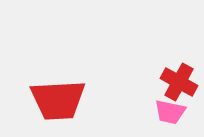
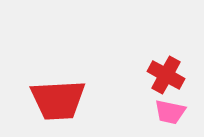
red cross: moved 13 px left, 7 px up
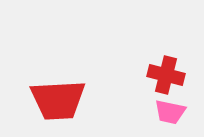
red cross: rotated 15 degrees counterclockwise
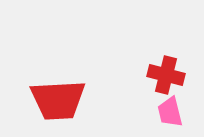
pink trapezoid: rotated 64 degrees clockwise
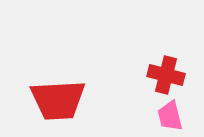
pink trapezoid: moved 4 px down
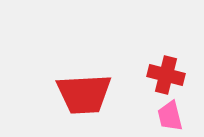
red trapezoid: moved 26 px right, 6 px up
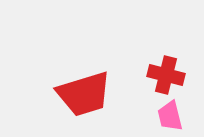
red trapezoid: rotated 14 degrees counterclockwise
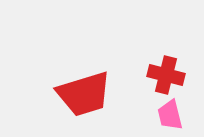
pink trapezoid: moved 1 px up
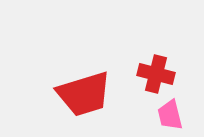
red cross: moved 10 px left, 1 px up
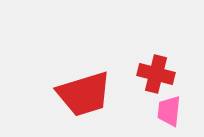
pink trapezoid: moved 1 px left, 4 px up; rotated 20 degrees clockwise
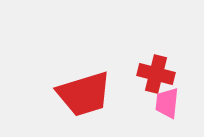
pink trapezoid: moved 2 px left, 8 px up
